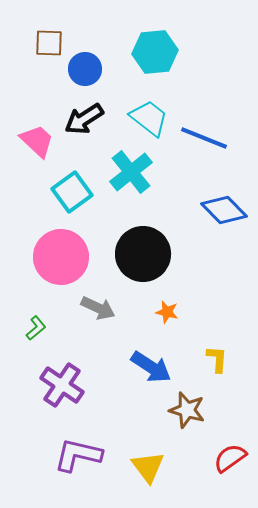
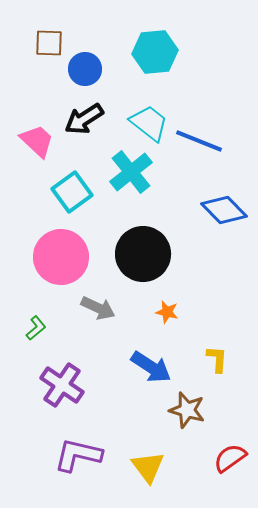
cyan trapezoid: moved 5 px down
blue line: moved 5 px left, 3 px down
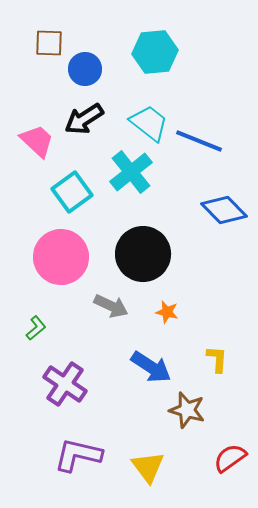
gray arrow: moved 13 px right, 2 px up
purple cross: moved 3 px right, 1 px up
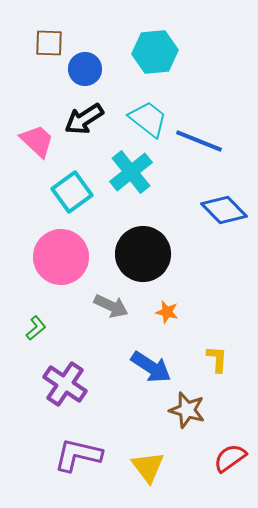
cyan trapezoid: moved 1 px left, 4 px up
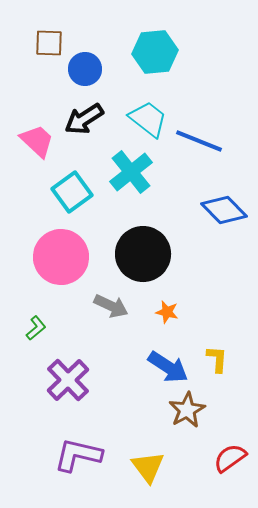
blue arrow: moved 17 px right
purple cross: moved 3 px right, 4 px up; rotated 12 degrees clockwise
brown star: rotated 27 degrees clockwise
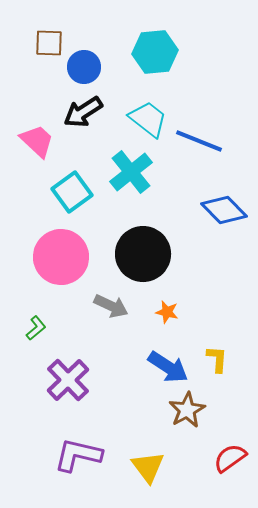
blue circle: moved 1 px left, 2 px up
black arrow: moved 1 px left, 7 px up
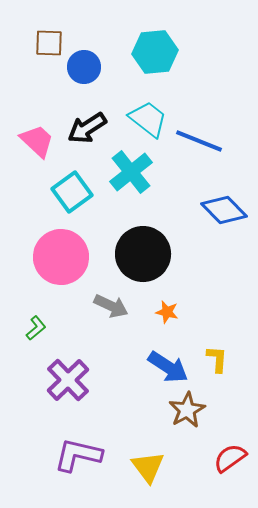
black arrow: moved 4 px right, 16 px down
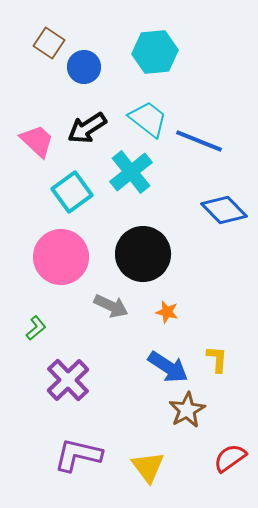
brown square: rotated 32 degrees clockwise
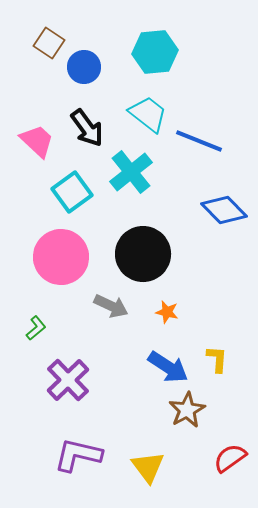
cyan trapezoid: moved 5 px up
black arrow: rotated 93 degrees counterclockwise
